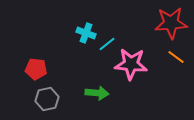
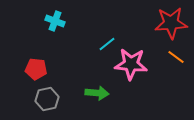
cyan cross: moved 31 px left, 12 px up
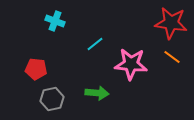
red star: rotated 12 degrees clockwise
cyan line: moved 12 px left
orange line: moved 4 px left
gray hexagon: moved 5 px right
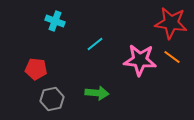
pink star: moved 9 px right, 4 px up
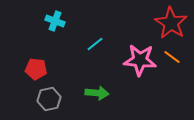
red star: rotated 24 degrees clockwise
gray hexagon: moved 3 px left
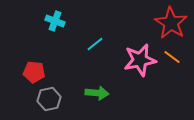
pink star: rotated 16 degrees counterclockwise
red pentagon: moved 2 px left, 3 px down
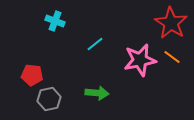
red pentagon: moved 2 px left, 3 px down
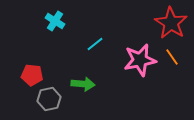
cyan cross: rotated 12 degrees clockwise
orange line: rotated 18 degrees clockwise
green arrow: moved 14 px left, 9 px up
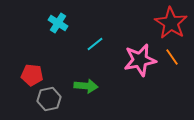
cyan cross: moved 3 px right, 2 px down
green arrow: moved 3 px right, 2 px down
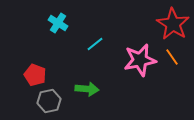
red star: moved 2 px right, 1 px down
red pentagon: moved 3 px right; rotated 15 degrees clockwise
green arrow: moved 1 px right, 3 px down
gray hexagon: moved 2 px down
